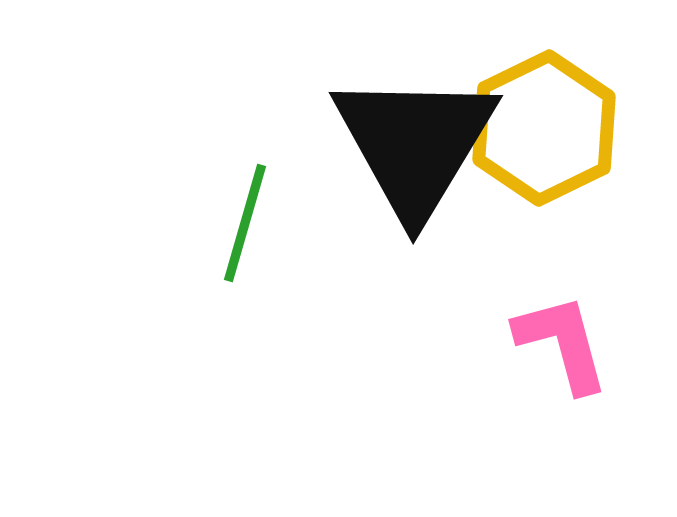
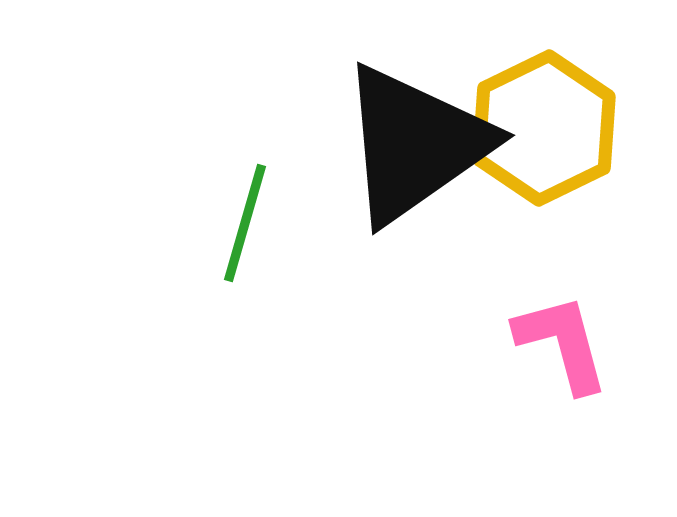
black triangle: rotated 24 degrees clockwise
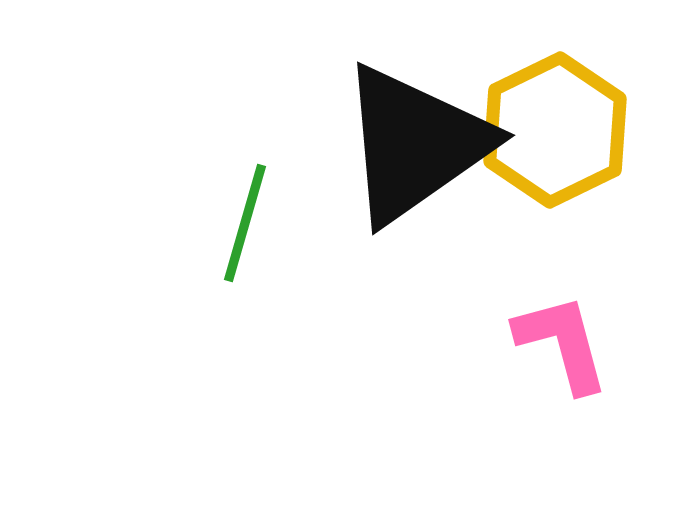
yellow hexagon: moved 11 px right, 2 px down
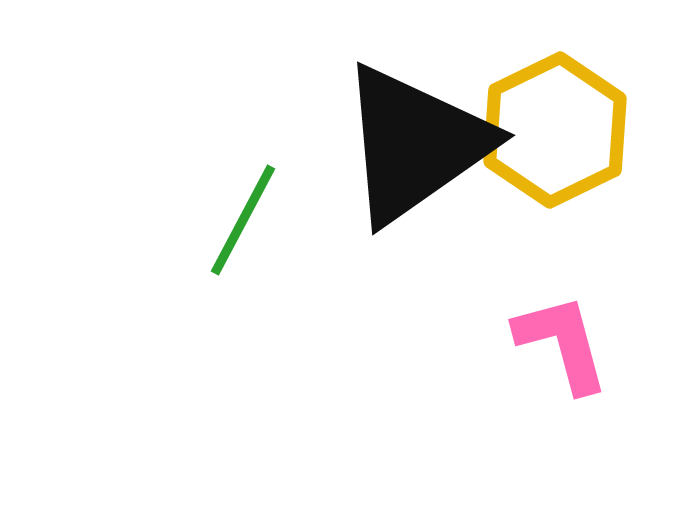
green line: moved 2 px left, 3 px up; rotated 12 degrees clockwise
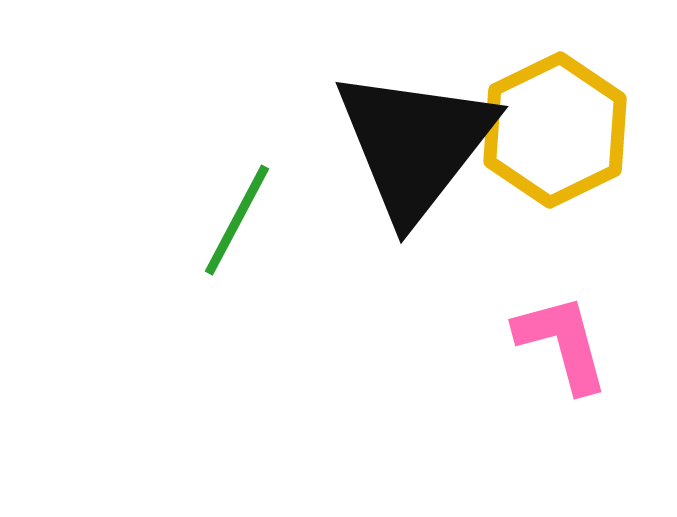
black triangle: rotated 17 degrees counterclockwise
green line: moved 6 px left
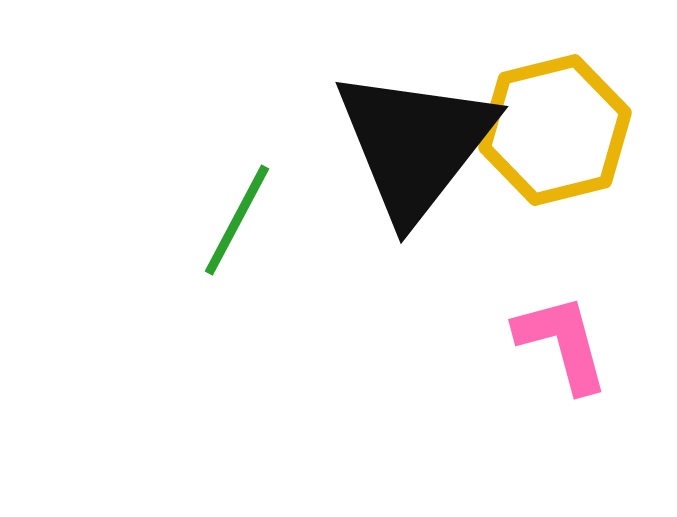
yellow hexagon: rotated 12 degrees clockwise
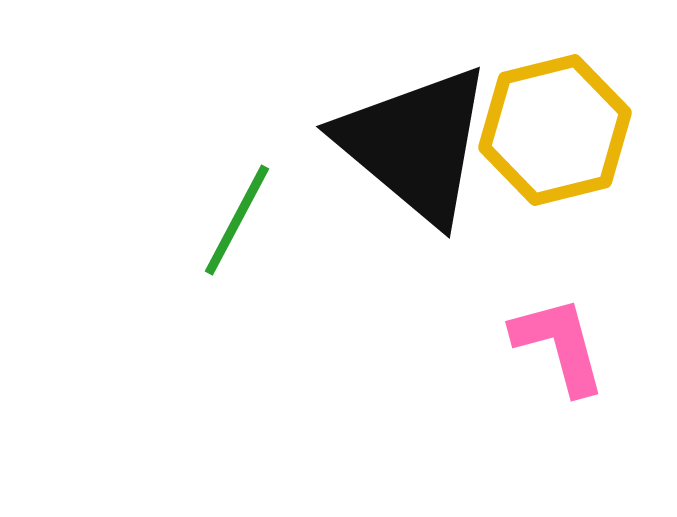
black triangle: rotated 28 degrees counterclockwise
pink L-shape: moved 3 px left, 2 px down
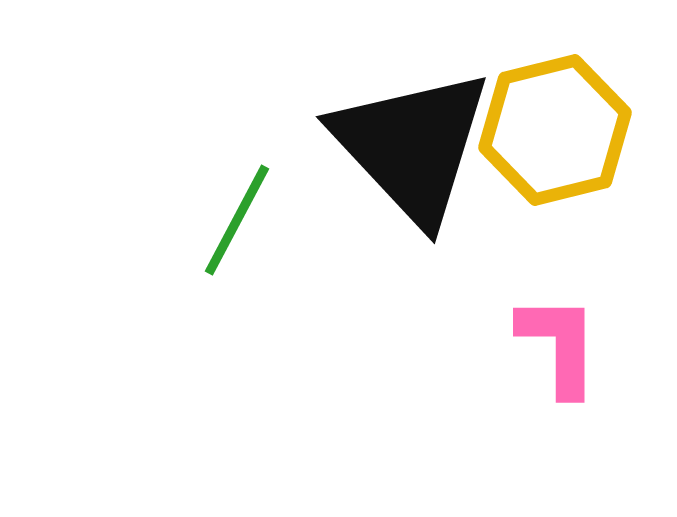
black triangle: moved 3 px left, 2 px down; rotated 7 degrees clockwise
pink L-shape: rotated 15 degrees clockwise
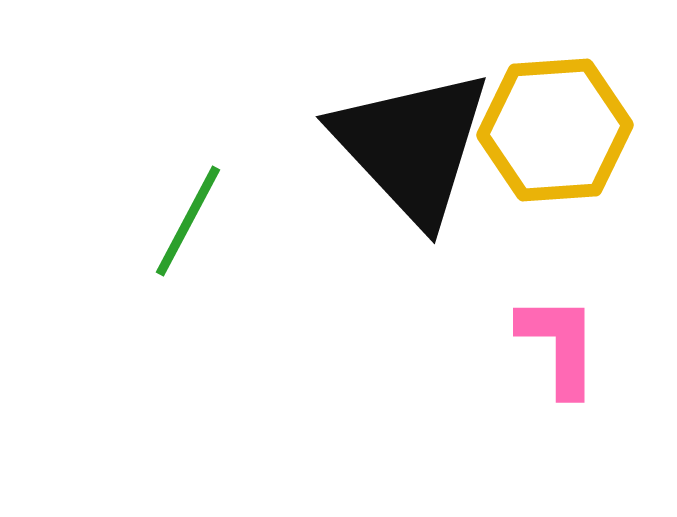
yellow hexagon: rotated 10 degrees clockwise
green line: moved 49 px left, 1 px down
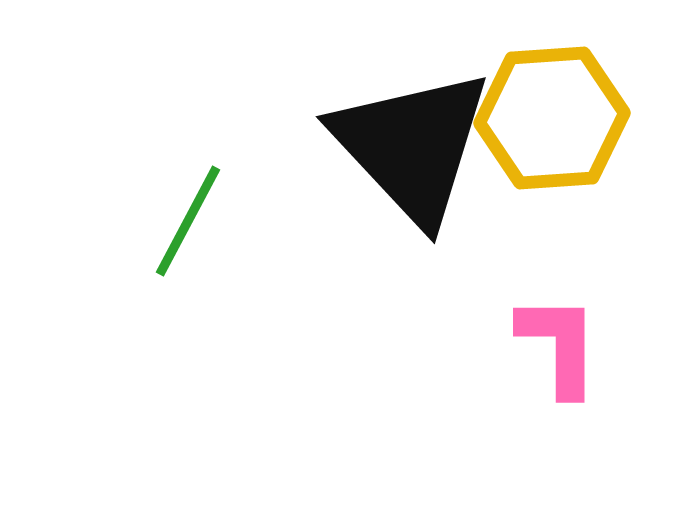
yellow hexagon: moved 3 px left, 12 px up
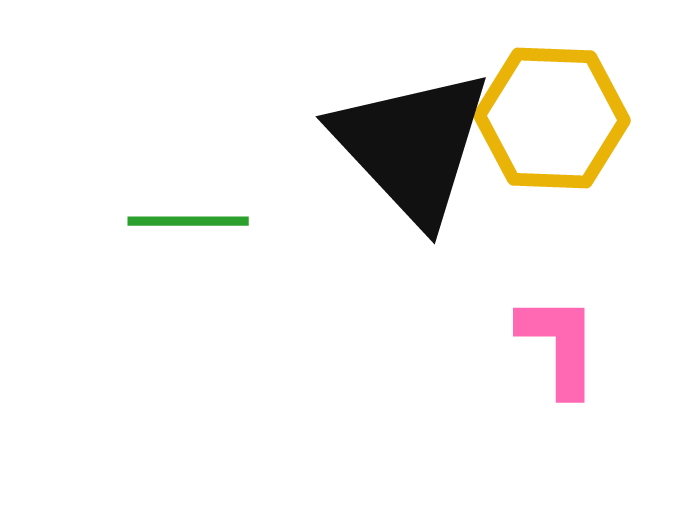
yellow hexagon: rotated 6 degrees clockwise
green line: rotated 62 degrees clockwise
